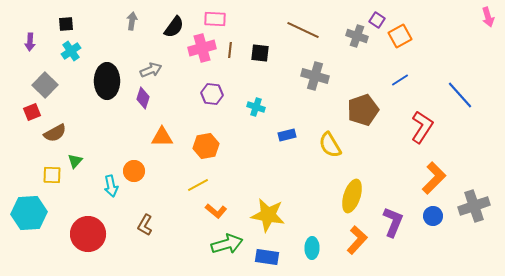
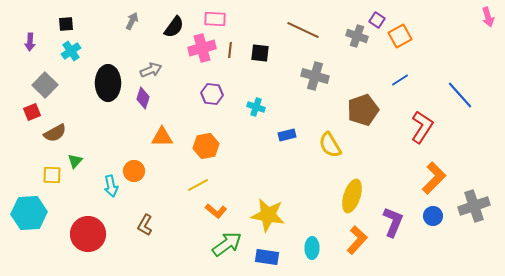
gray arrow at (132, 21): rotated 18 degrees clockwise
black ellipse at (107, 81): moved 1 px right, 2 px down
green arrow at (227, 244): rotated 20 degrees counterclockwise
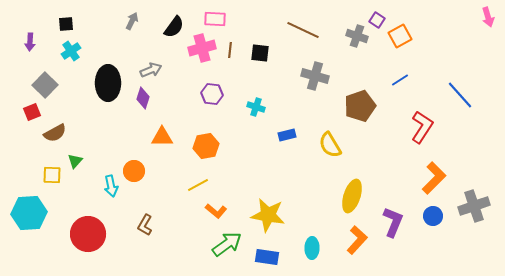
brown pentagon at (363, 110): moved 3 px left, 4 px up
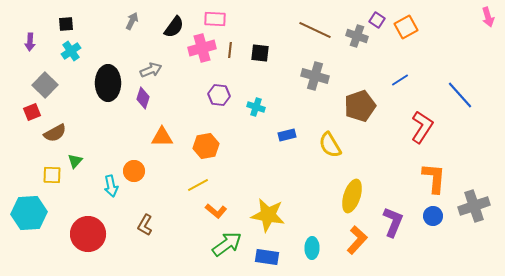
brown line at (303, 30): moved 12 px right
orange square at (400, 36): moved 6 px right, 9 px up
purple hexagon at (212, 94): moved 7 px right, 1 px down
orange L-shape at (434, 178): rotated 40 degrees counterclockwise
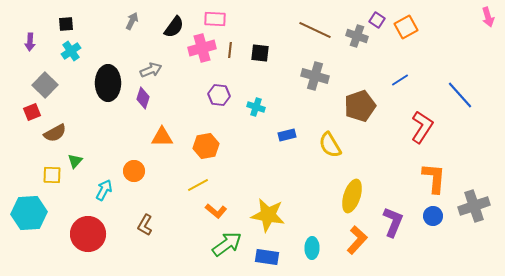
cyan arrow at (111, 186): moved 7 px left, 4 px down; rotated 140 degrees counterclockwise
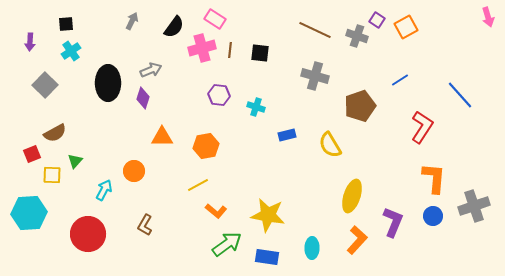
pink rectangle at (215, 19): rotated 30 degrees clockwise
red square at (32, 112): moved 42 px down
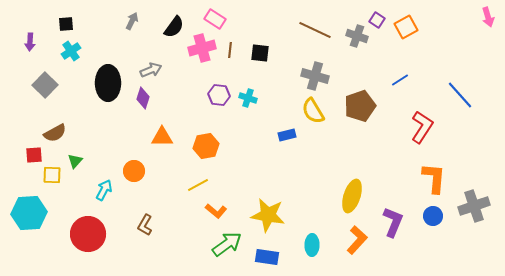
cyan cross at (256, 107): moved 8 px left, 9 px up
yellow semicircle at (330, 145): moved 17 px left, 34 px up
red square at (32, 154): moved 2 px right, 1 px down; rotated 18 degrees clockwise
cyan ellipse at (312, 248): moved 3 px up
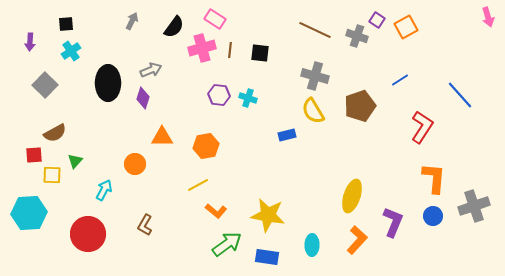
orange circle at (134, 171): moved 1 px right, 7 px up
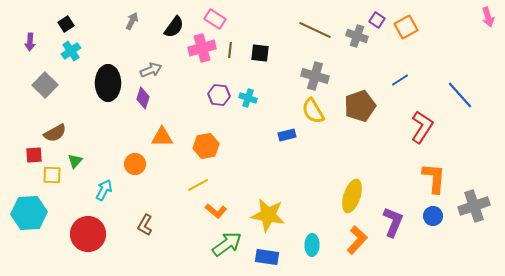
black square at (66, 24): rotated 28 degrees counterclockwise
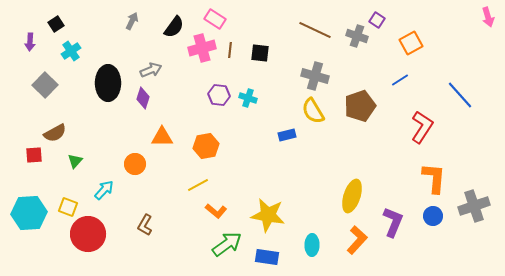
black square at (66, 24): moved 10 px left
orange square at (406, 27): moved 5 px right, 16 px down
yellow square at (52, 175): moved 16 px right, 32 px down; rotated 18 degrees clockwise
cyan arrow at (104, 190): rotated 15 degrees clockwise
